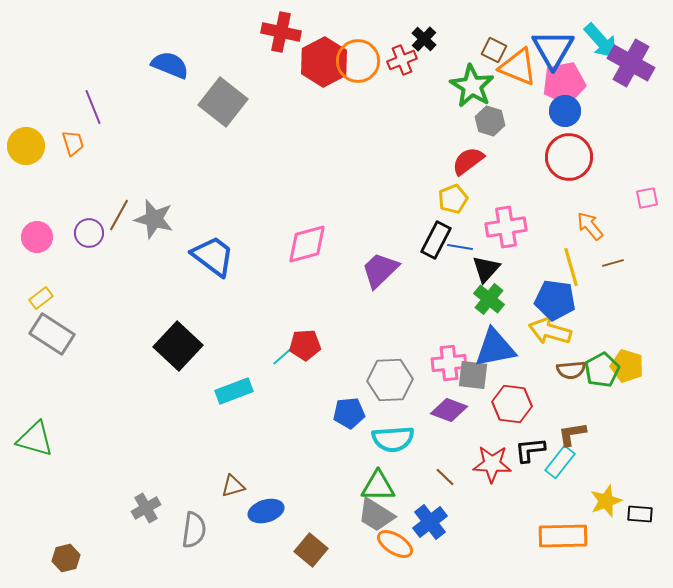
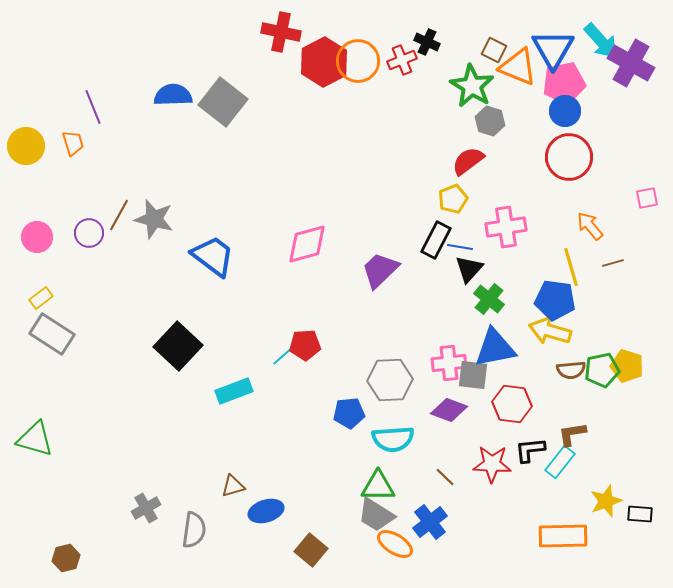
black cross at (424, 39): moved 3 px right, 3 px down; rotated 20 degrees counterclockwise
blue semicircle at (170, 65): moved 3 px right, 30 px down; rotated 24 degrees counterclockwise
black triangle at (486, 269): moved 17 px left
green pentagon at (602, 370): rotated 16 degrees clockwise
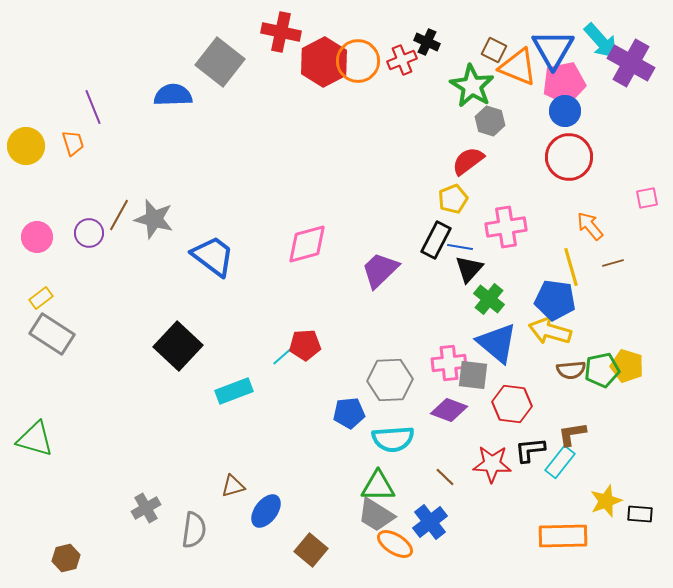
gray square at (223, 102): moved 3 px left, 40 px up
blue triangle at (495, 348): moved 2 px right, 5 px up; rotated 51 degrees clockwise
blue ellipse at (266, 511): rotated 36 degrees counterclockwise
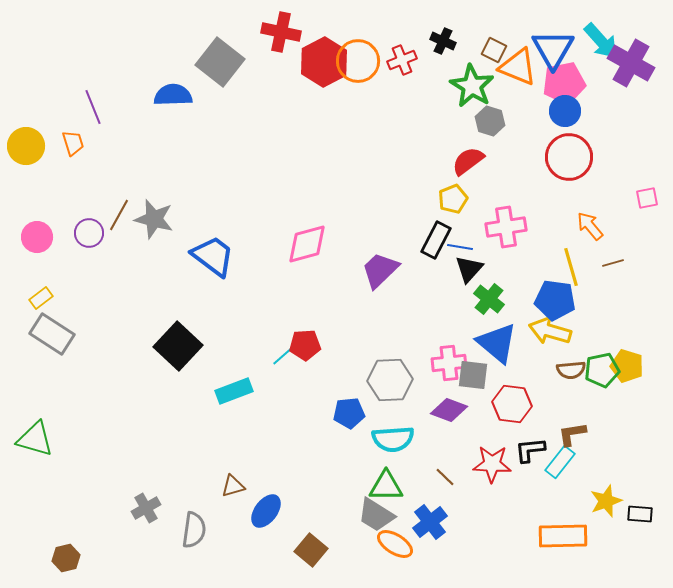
black cross at (427, 42): moved 16 px right, 1 px up
green triangle at (378, 486): moved 8 px right
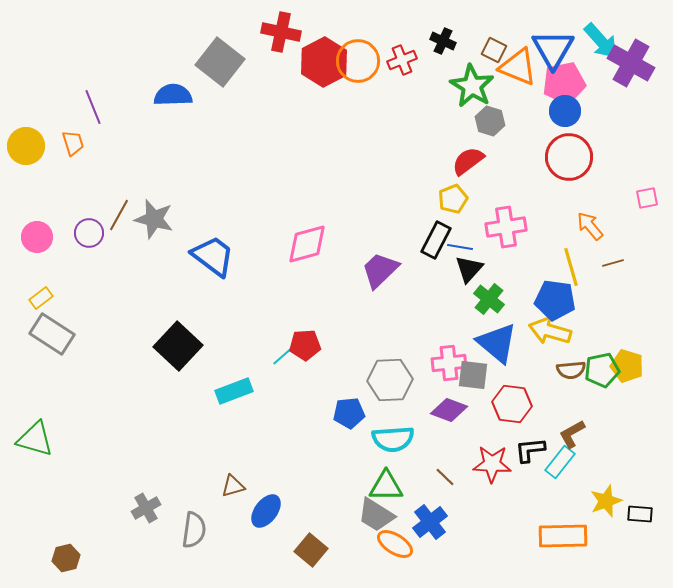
brown L-shape at (572, 434): rotated 20 degrees counterclockwise
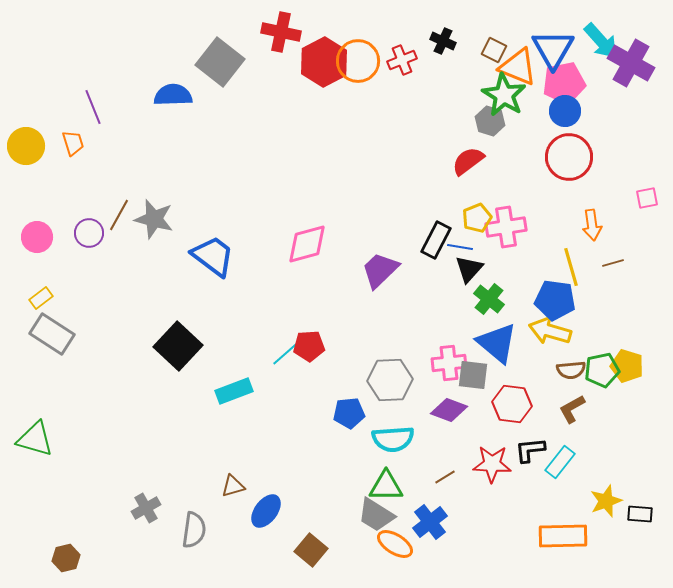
green star at (472, 86): moved 32 px right, 9 px down
yellow pentagon at (453, 199): moved 24 px right, 19 px down
orange arrow at (590, 226): moved 2 px right, 1 px up; rotated 148 degrees counterclockwise
red pentagon at (305, 345): moved 4 px right, 1 px down
brown L-shape at (572, 434): moved 25 px up
brown line at (445, 477): rotated 75 degrees counterclockwise
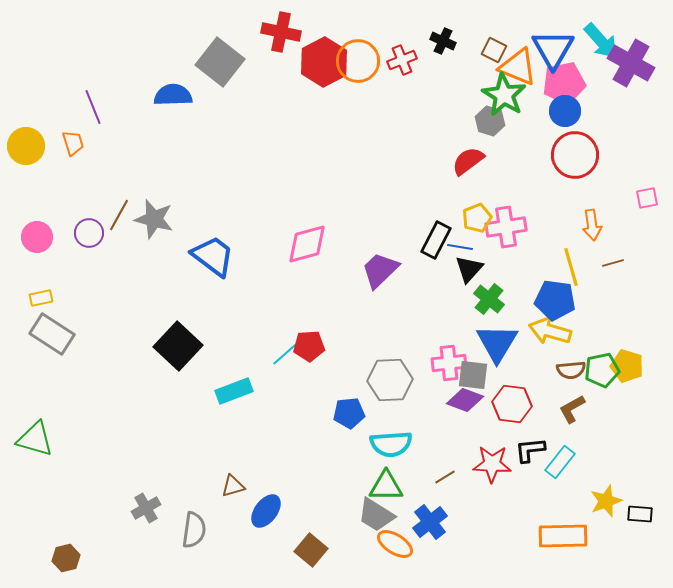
red circle at (569, 157): moved 6 px right, 2 px up
yellow rectangle at (41, 298): rotated 25 degrees clockwise
blue triangle at (497, 343): rotated 21 degrees clockwise
purple diamond at (449, 410): moved 16 px right, 10 px up
cyan semicircle at (393, 439): moved 2 px left, 5 px down
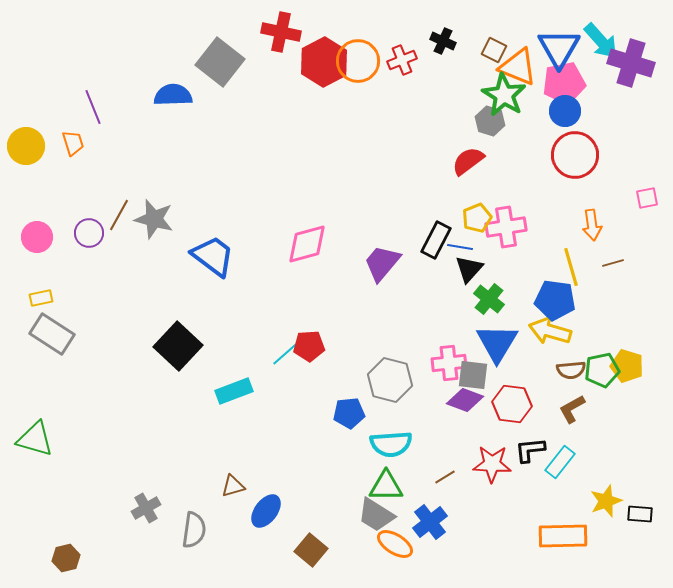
blue triangle at (553, 49): moved 6 px right, 1 px up
purple cross at (631, 63): rotated 12 degrees counterclockwise
purple trapezoid at (380, 270): moved 2 px right, 7 px up; rotated 6 degrees counterclockwise
gray hexagon at (390, 380): rotated 18 degrees clockwise
